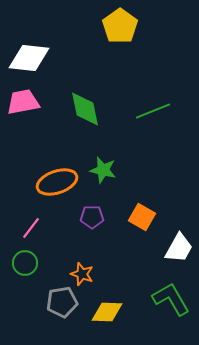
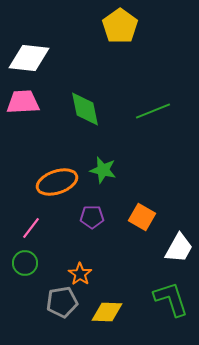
pink trapezoid: rotated 8 degrees clockwise
orange star: moved 2 px left; rotated 15 degrees clockwise
green L-shape: rotated 12 degrees clockwise
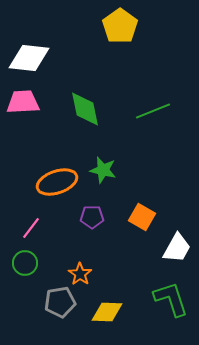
white trapezoid: moved 2 px left
gray pentagon: moved 2 px left
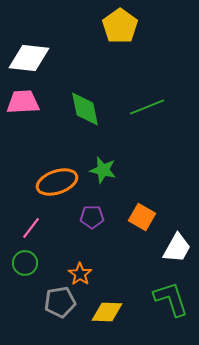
green line: moved 6 px left, 4 px up
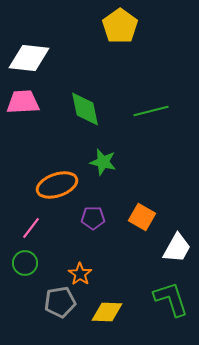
green line: moved 4 px right, 4 px down; rotated 8 degrees clockwise
green star: moved 8 px up
orange ellipse: moved 3 px down
purple pentagon: moved 1 px right, 1 px down
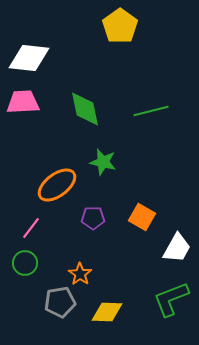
orange ellipse: rotated 18 degrees counterclockwise
green L-shape: rotated 93 degrees counterclockwise
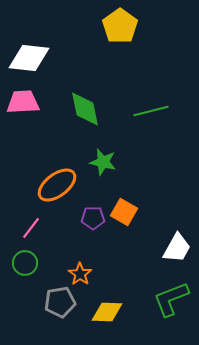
orange square: moved 18 px left, 5 px up
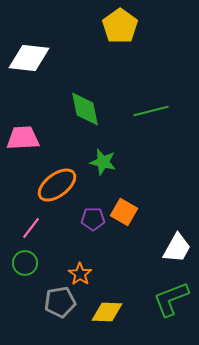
pink trapezoid: moved 36 px down
purple pentagon: moved 1 px down
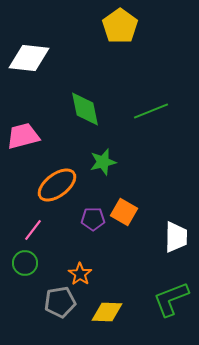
green line: rotated 8 degrees counterclockwise
pink trapezoid: moved 2 px up; rotated 12 degrees counterclockwise
green star: rotated 28 degrees counterclockwise
pink line: moved 2 px right, 2 px down
white trapezoid: moved 1 px left, 11 px up; rotated 28 degrees counterclockwise
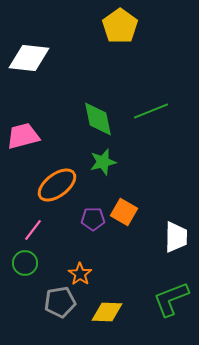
green diamond: moved 13 px right, 10 px down
